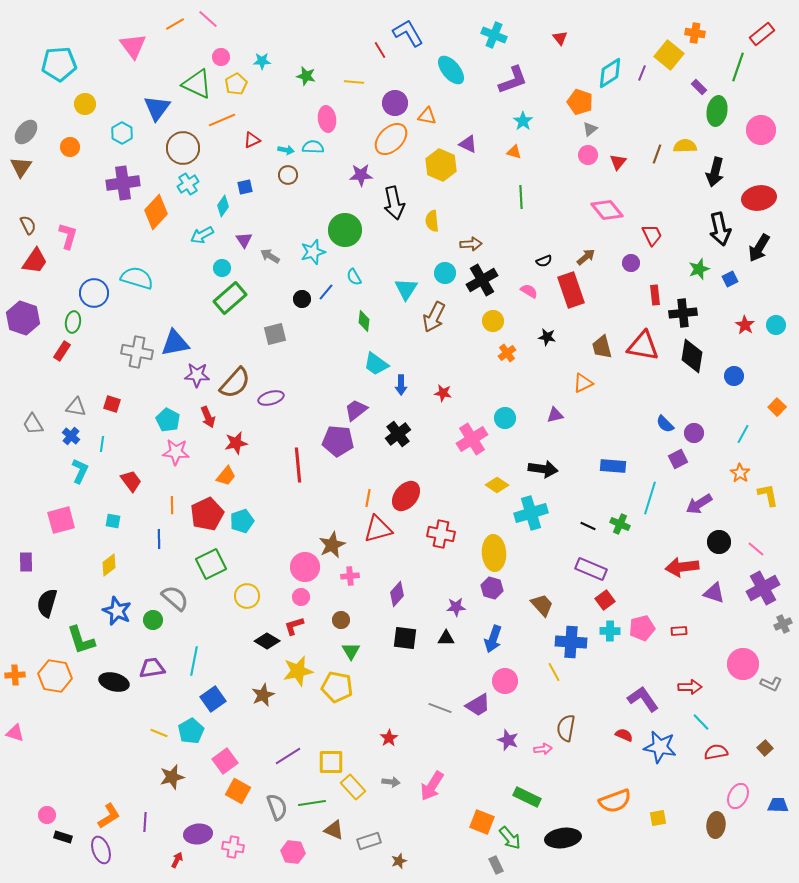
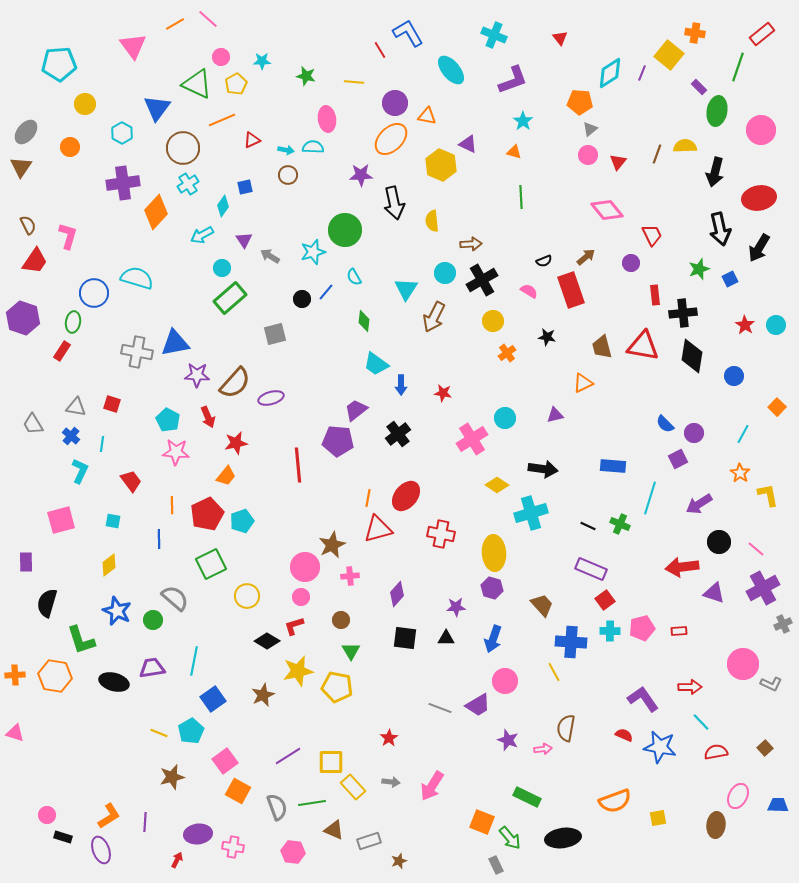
orange pentagon at (580, 102): rotated 15 degrees counterclockwise
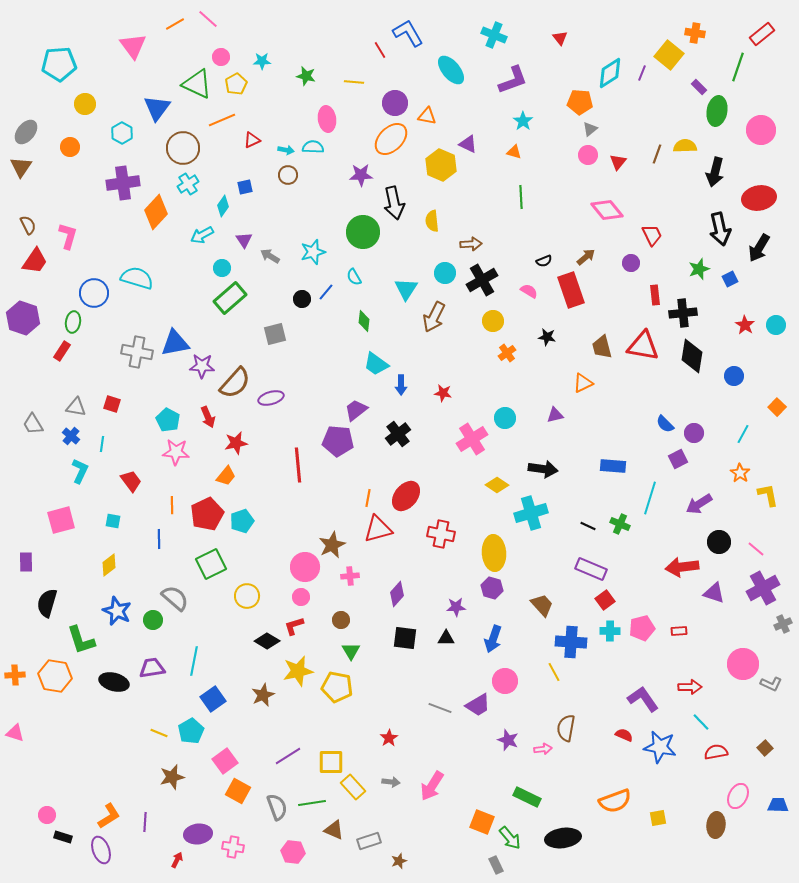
green circle at (345, 230): moved 18 px right, 2 px down
purple star at (197, 375): moved 5 px right, 9 px up
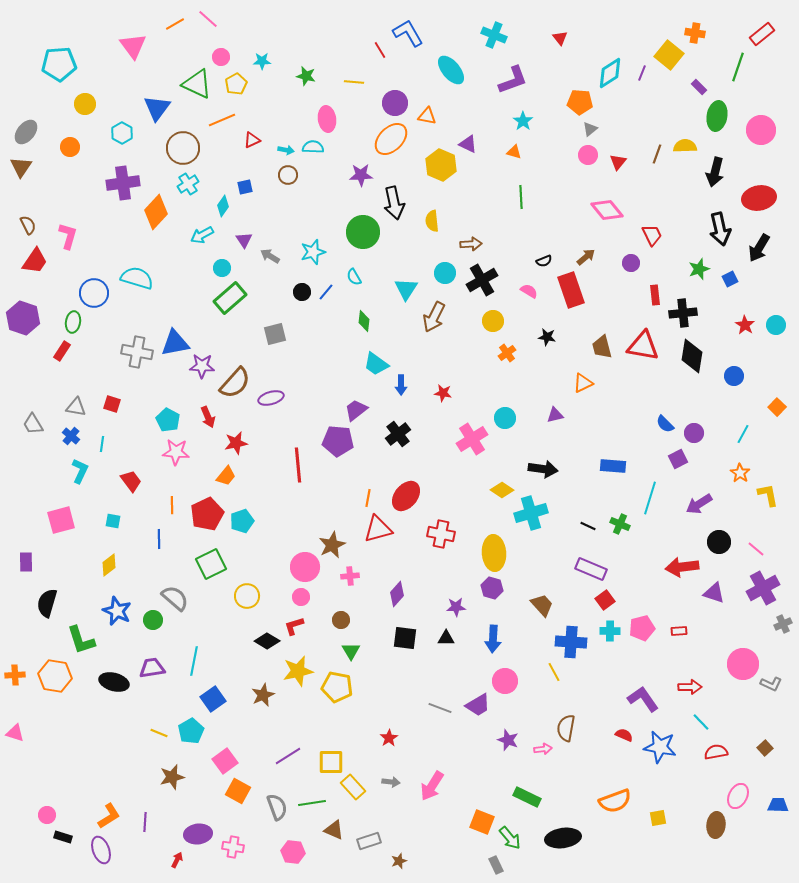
green ellipse at (717, 111): moved 5 px down
black circle at (302, 299): moved 7 px up
yellow diamond at (497, 485): moved 5 px right, 5 px down
blue arrow at (493, 639): rotated 16 degrees counterclockwise
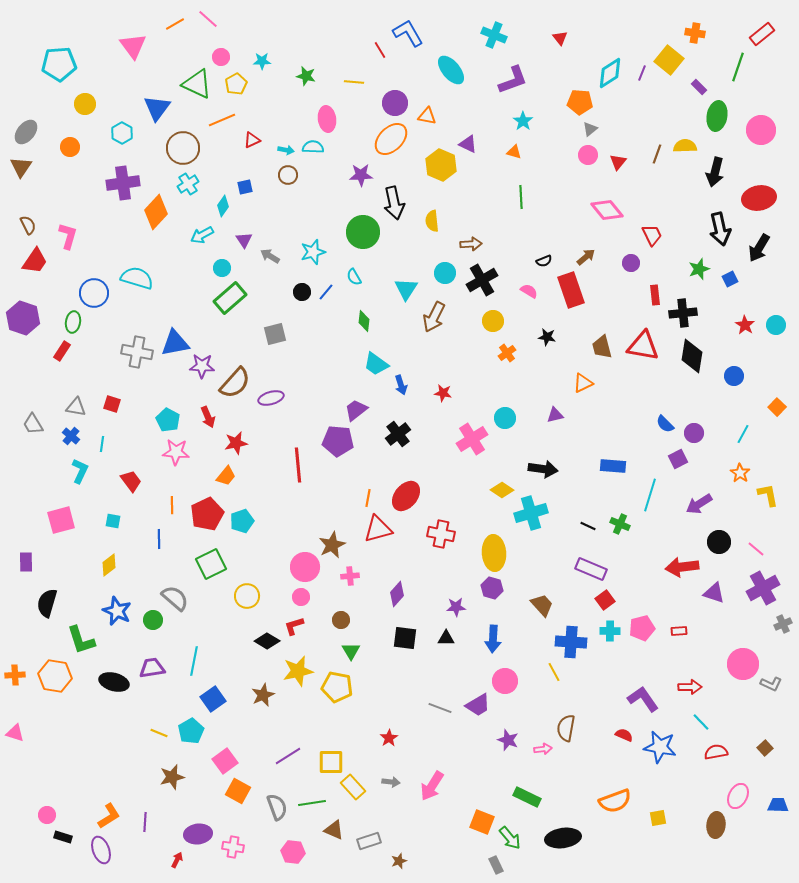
yellow square at (669, 55): moved 5 px down
blue arrow at (401, 385): rotated 18 degrees counterclockwise
cyan line at (650, 498): moved 3 px up
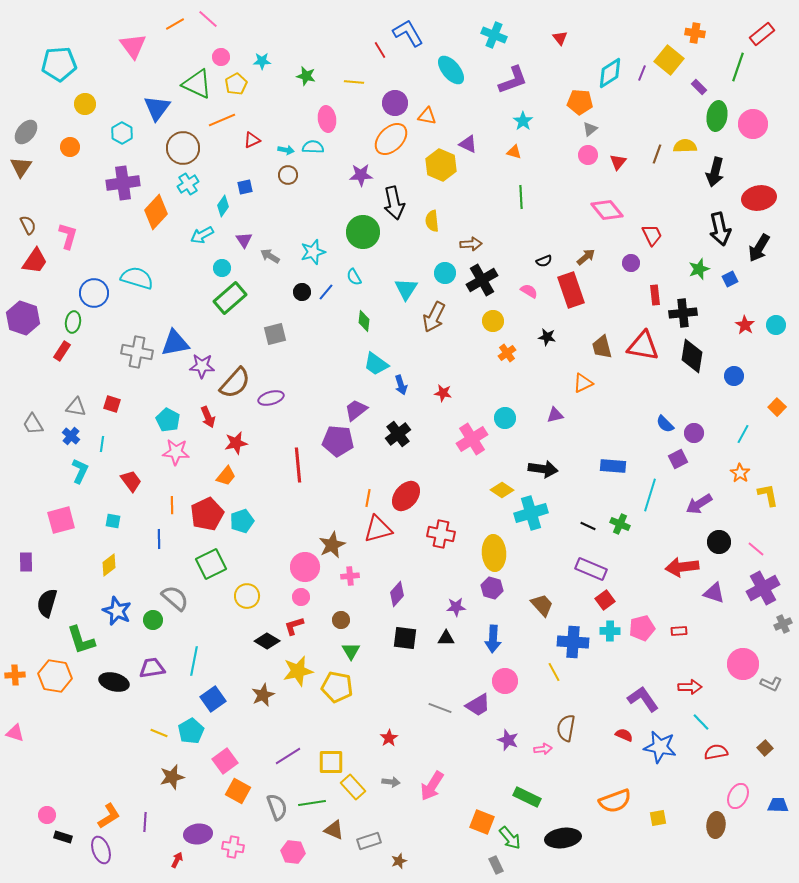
pink circle at (761, 130): moved 8 px left, 6 px up
blue cross at (571, 642): moved 2 px right
